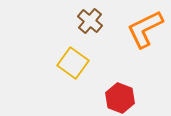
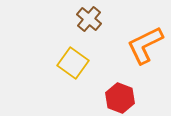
brown cross: moved 1 px left, 2 px up
orange L-shape: moved 16 px down
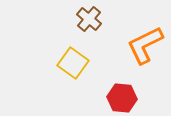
red hexagon: moved 2 px right; rotated 16 degrees counterclockwise
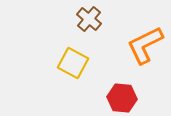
yellow square: rotated 8 degrees counterclockwise
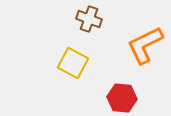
brown cross: rotated 20 degrees counterclockwise
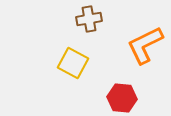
brown cross: rotated 30 degrees counterclockwise
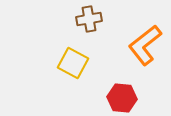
orange L-shape: rotated 12 degrees counterclockwise
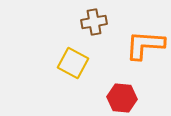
brown cross: moved 5 px right, 3 px down
orange L-shape: rotated 42 degrees clockwise
